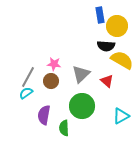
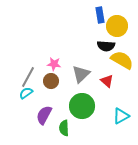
purple semicircle: rotated 18 degrees clockwise
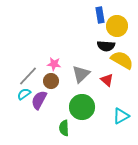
gray line: moved 1 px up; rotated 15 degrees clockwise
red triangle: moved 1 px up
cyan semicircle: moved 2 px left, 1 px down
green circle: moved 1 px down
purple semicircle: moved 5 px left, 15 px up
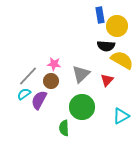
red triangle: rotated 32 degrees clockwise
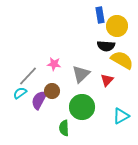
brown circle: moved 1 px right, 10 px down
cyan semicircle: moved 4 px left, 1 px up
